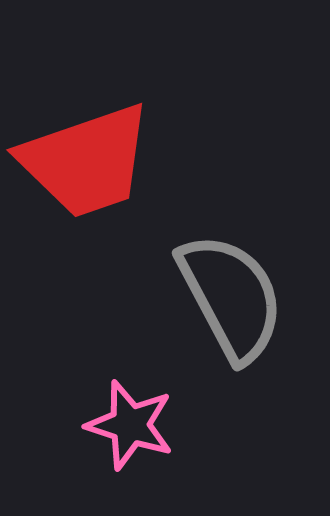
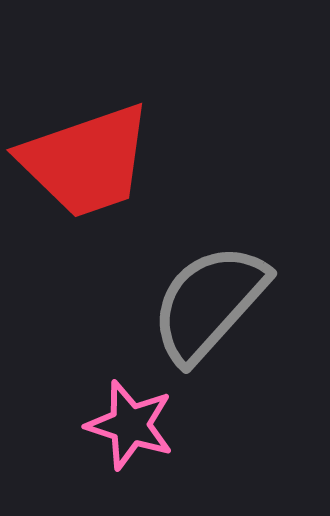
gray semicircle: moved 22 px left, 6 px down; rotated 110 degrees counterclockwise
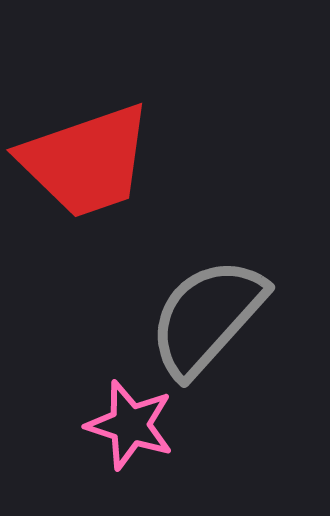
gray semicircle: moved 2 px left, 14 px down
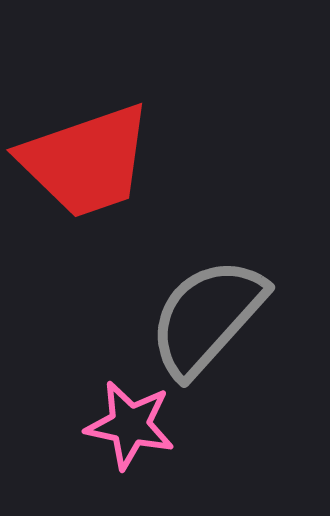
pink star: rotated 6 degrees counterclockwise
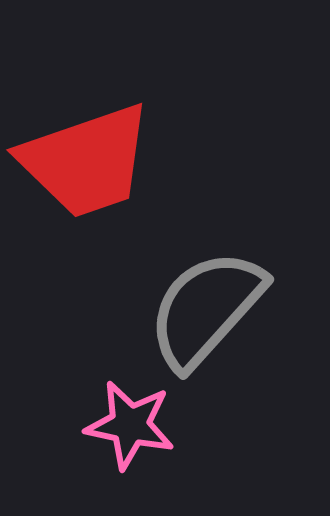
gray semicircle: moved 1 px left, 8 px up
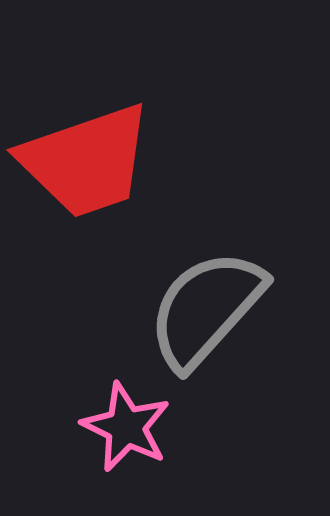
pink star: moved 4 px left, 2 px down; rotated 14 degrees clockwise
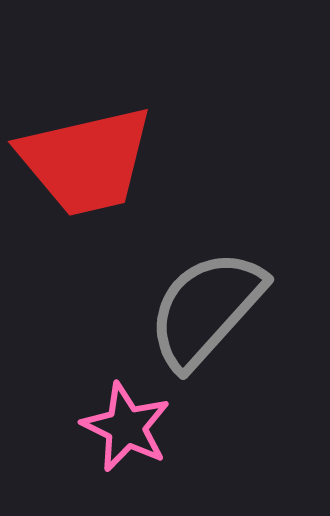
red trapezoid: rotated 6 degrees clockwise
